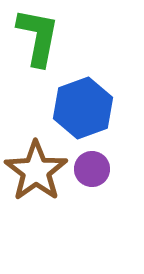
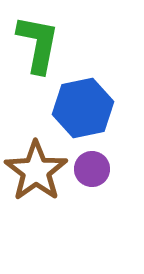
green L-shape: moved 7 px down
blue hexagon: rotated 8 degrees clockwise
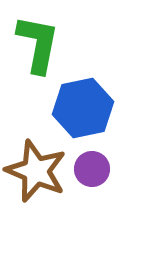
brown star: rotated 14 degrees counterclockwise
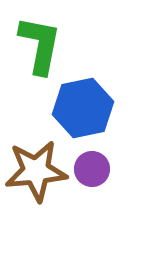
green L-shape: moved 2 px right, 1 px down
brown star: rotated 28 degrees counterclockwise
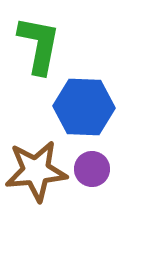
green L-shape: moved 1 px left
blue hexagon: moved 1 px right, 1 px up; rotated 14 degrees clockwise
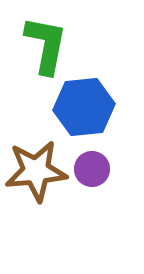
green L-shape: moved 7 px right
blue hexagon: rotated 8 degrees counterclockwise
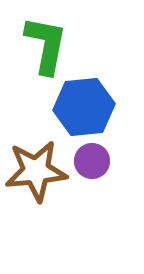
purple circle: moved 8 px up
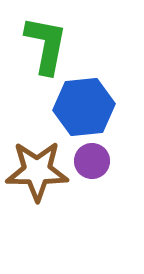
brown star: moved 1 px right; rotated 6 degrees clockwise
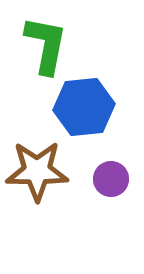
purple circle: moved 19 px right, 18 px down
